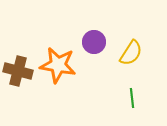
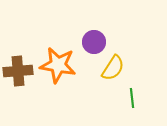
yellow semicircle: moved 18 px left, 15 px down
brown cross: rotated 20 degrees counterclockwise
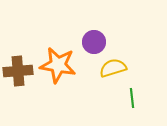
yellow semicircle: rotated 140 degrees counterclockwise
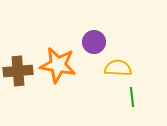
yellow semicircle: moved 5 px right; rotated 20 degrees clockwise
green line: moved 1 px up
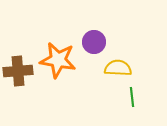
orange star: moved 5 px up
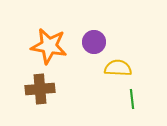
orange star: moved 9 px left, 14 px up
brown cross: moved 22 px right, 18 px down
green line: moved 2 px down
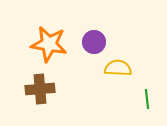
orange star: moved 2 px up
green line: moved 15 px right
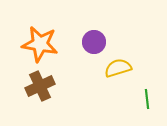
orange star: moved 9 px left
yellow semicircle: rotated 20 degrees counterclockwise
brown cross: moved 3 px up; rotated 20 degrees counterclockwise
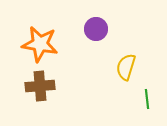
purple circle: moved 2 px right, 13 px up
yellow semicircle: moved 8 px right, 1 px up; rotated 56 degrees counterclockwise
brown cross: rotated 20 degrees clockwise
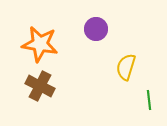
brown cross: rotated 32 degrees clockwise
green line: moved 2 px right, 1 px down
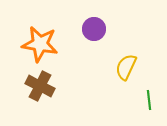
purple circle: moved 2 px left
yellow semicircle: rotated 8 degrees clockwise
